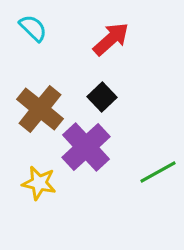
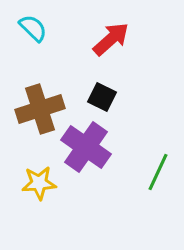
black square: rotated 20 degrees counterclockwise
brown cross: rotated 33 degrees clockwise
purple cross: rotated 12 degrees counterclockwise
green line: rotated 36 degrees counterclockwise
yellow star: rotated 16 degrees counterclockwise
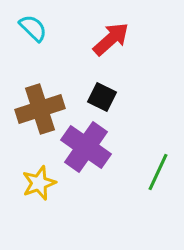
yellow star: rotated 16 degrees counterclockwise
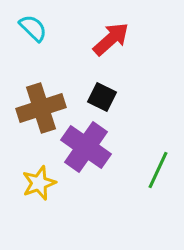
brown cross: moved 1 px right, 1 px up
green line: moved 2 px up
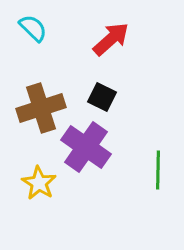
green line: rotated 24 degrees counterclockwise
yellow star: rotated 20 degrees counterclockwise
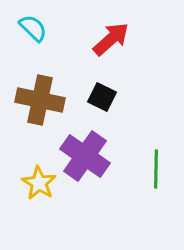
brown cross: moved 1 px left, 8 px up; rotated 30 degrees clockwise
purple cross: moved 1 px left, 9 px down
green line: moved 2 px left, 1 px up
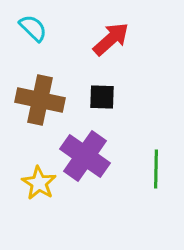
black square: rotated 24 degrees counterclockwise
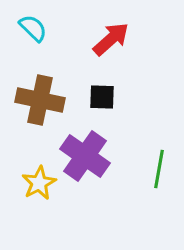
green line: moved 3 px right; rotated 9 degrees clockwise
yellow star: rotated 12 degrees clockwise
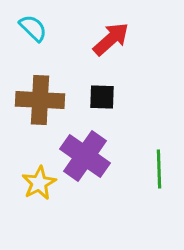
brown cross: rotated 9 degrees counterclockwise
green line: rotated 12 degrees counterclockwise
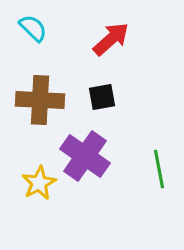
black square: rotated 12 degrees counterclockwise
green line: rotated 9 degrees counterclockwise
